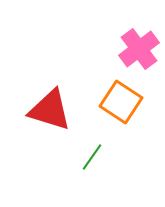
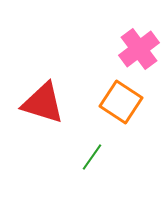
red triangle: moved 7 px left, 7 px up
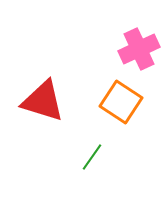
pink cross: rotated 12 degrees clockwise
red triangle: moved 2 px up
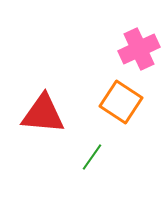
red triangle: moved 13 px down; rotated 12 degrees counterclockwise
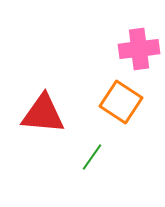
pink cross: rotated 18 degrees clockwise
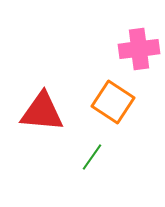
orange square: moved 8 px left
red triangle: moved 1 px left, 2 px up
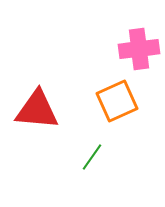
orange square: moved 4 px right, 1 px up; rotated 33 degrees clockwise
red triangle: moved 5 px left, 2 px up
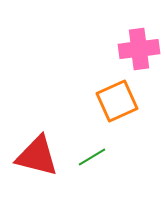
red triangle: moved 46 px down; rotated 9 degrees clockwise
green line: rotated 24 degrees clockwise
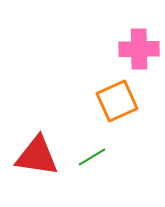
pink cross: rotated 6 degrees clockwise
red triangle: rotated 6 degrees counterclockwise
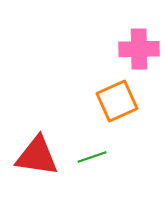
green line: rotated 12 degrees clockwise
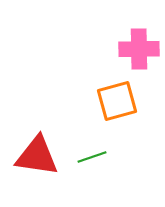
orange square: rotated 9 degrees clockwise
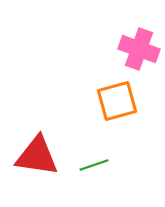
pink cross: rotated 21 degrees clockwise
green line: moved 2 px right, 8 px down
